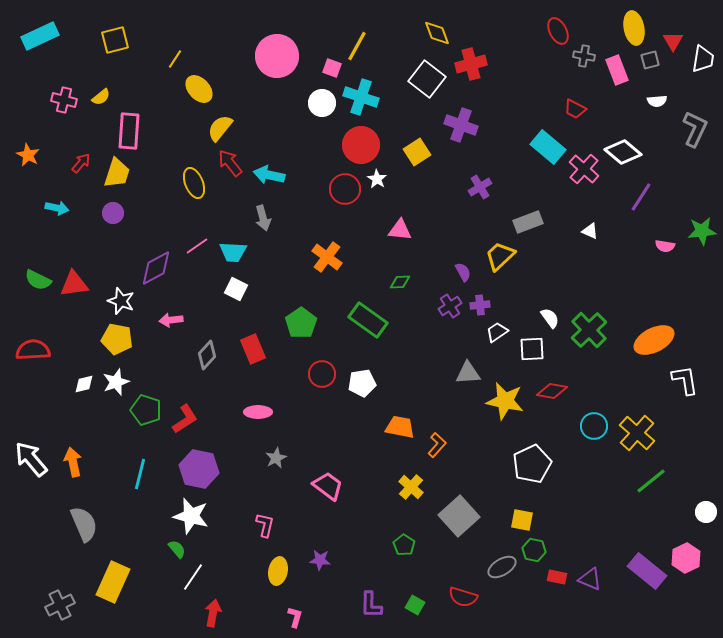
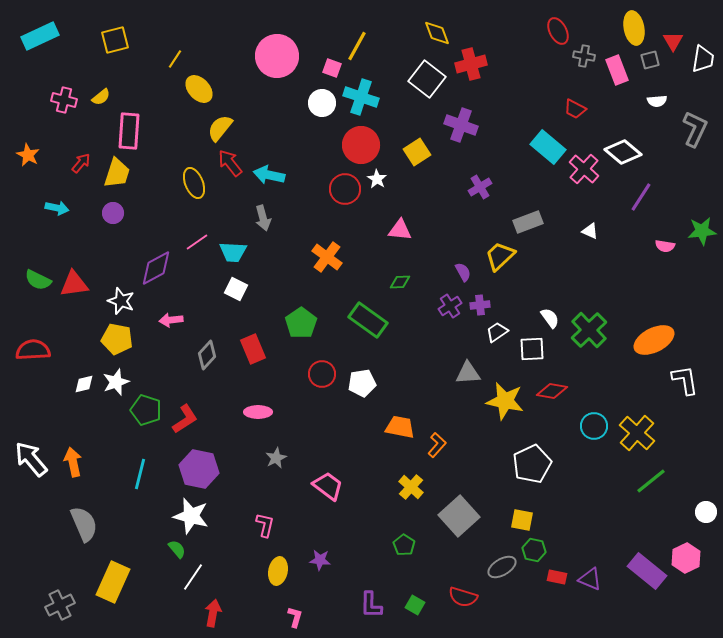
pink line at (197, 246): moved 4 px up
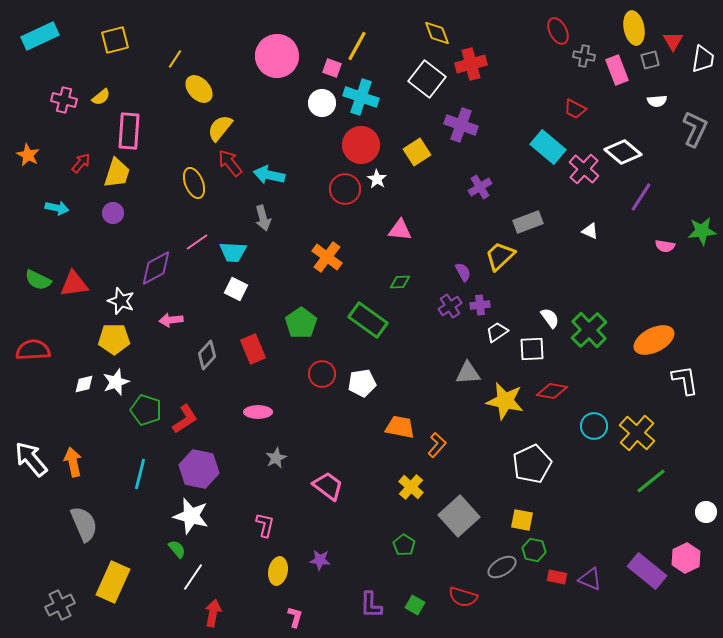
yellow pentagon at (117, 339): moved 3 px left; rotated 12 degrees counterclockwise
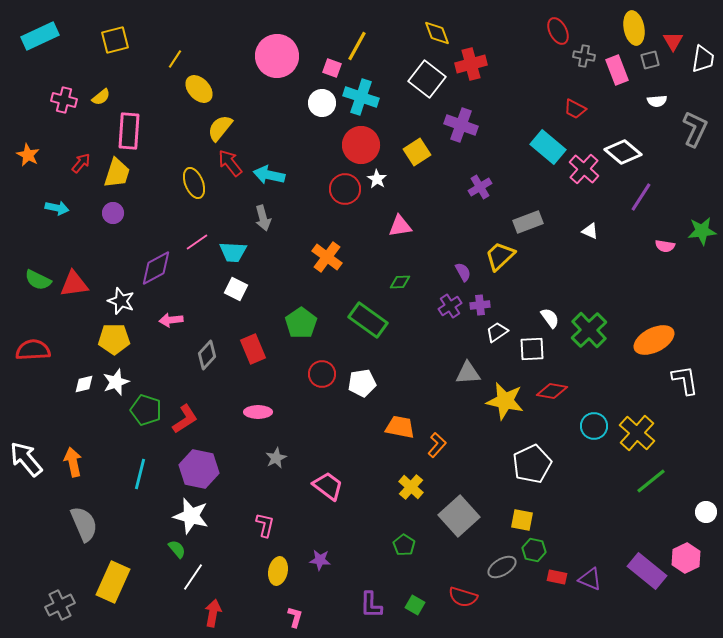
pink triangle at (400, 230): moved 4 px up; rotated 15 degrees counterclockwise
white arrow at (31, 459): moved 5 px left
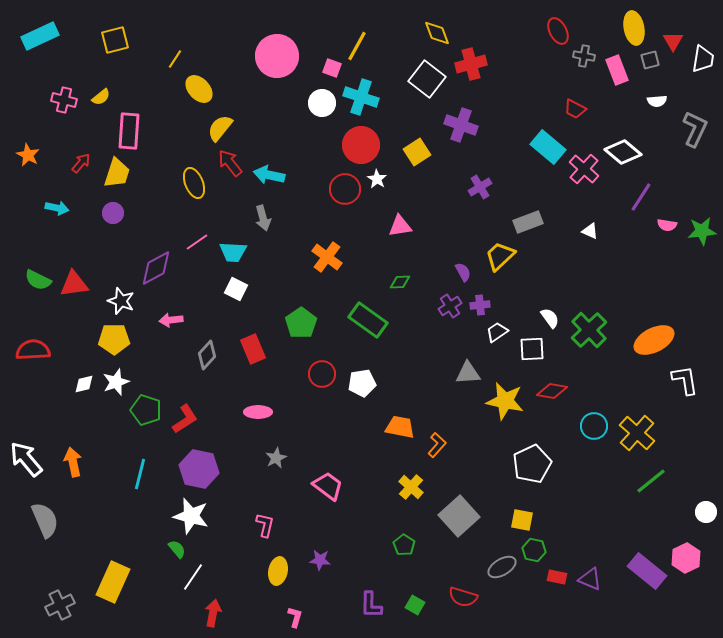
pink semicircle at (665, 246): moved 2 px right, 21 px up
gray semicircle at (84, 524): moved 39 px left, 4 px up
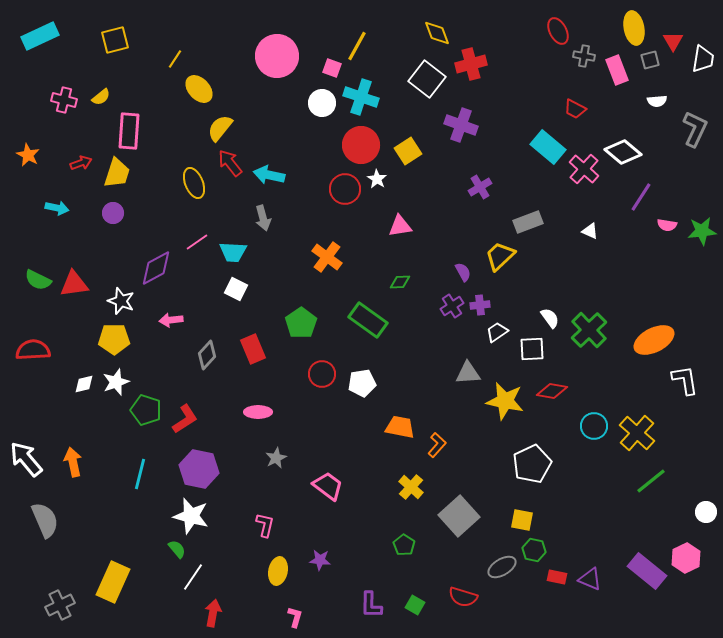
yellow square at (417, 152): moved 9 px left, 1 px up
red arrow at (81, 163): rotated 30 degrees clockwise
purple cross at (450, 306): moved 2 px right
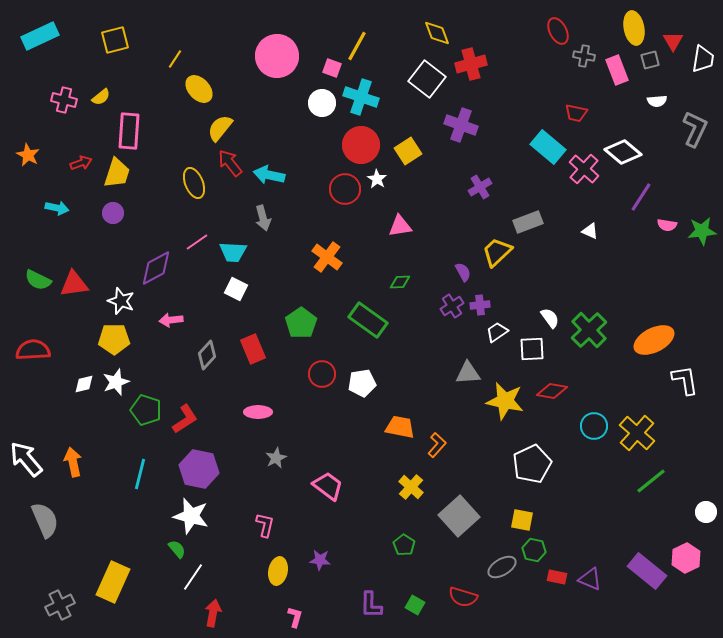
red trapezoid at (575, 109): moved 1 px right, 4 px down; rotated 15 degrees counterclockwise
yellow trapezoid at (500, 256): moved 3 px left, 4 px up
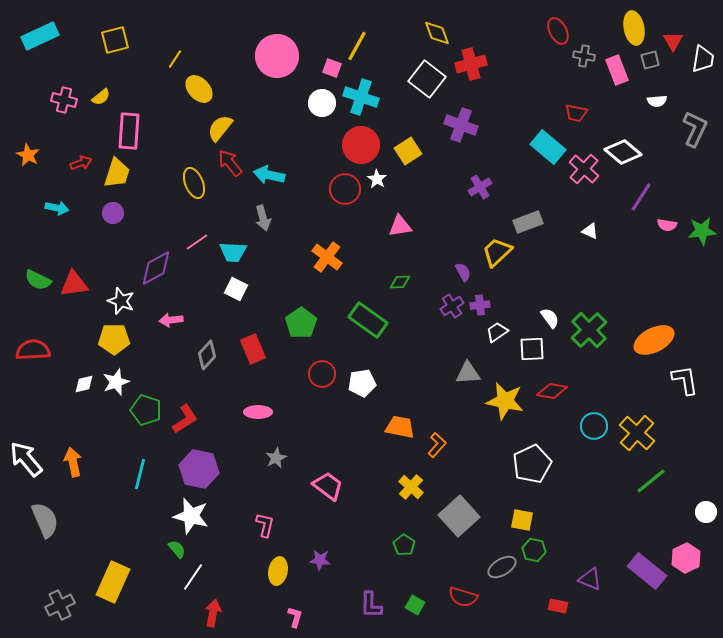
red rectangle at (557, 577): moved 1 px right, 29 px down
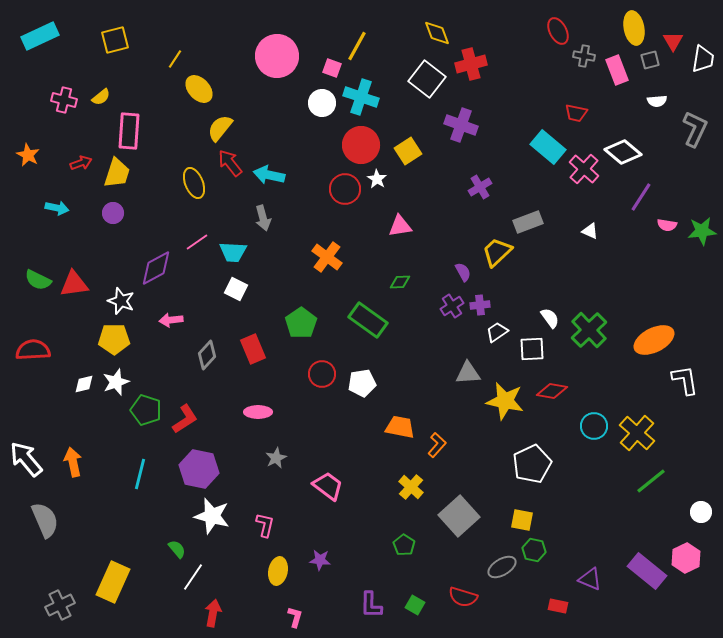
white circle at (706, 512): moved 5 px left
white star at (191, 516): moved 21 px right
